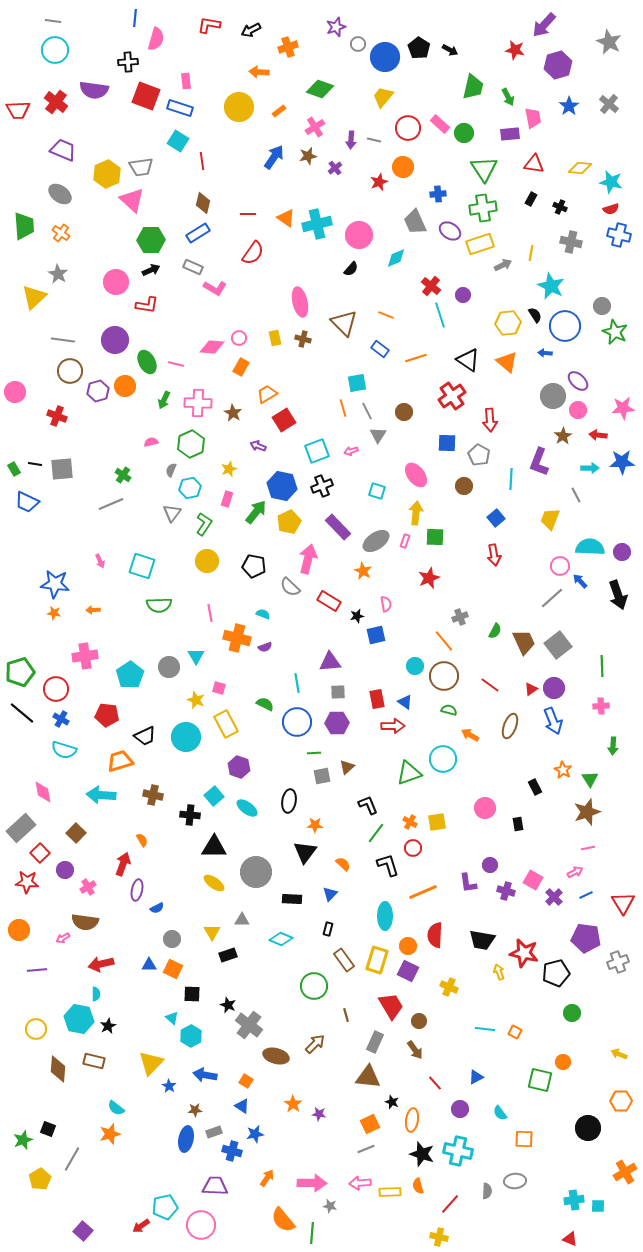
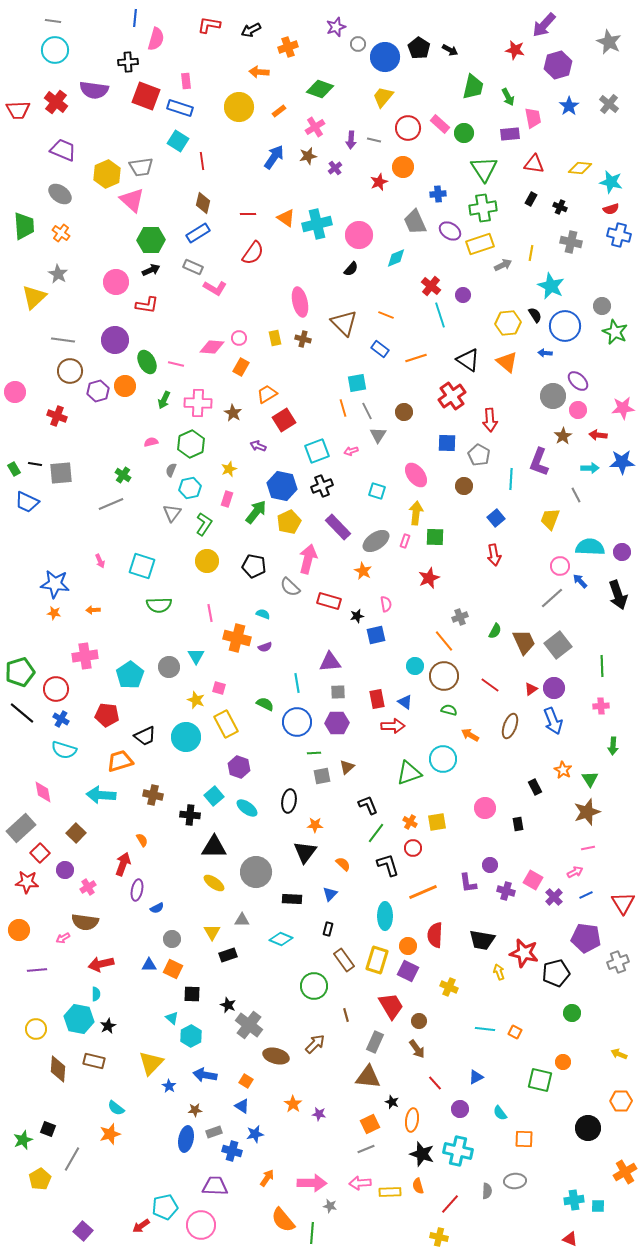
gray square at (62, 469): moved 1 px left, 4 px down
red rectangle at (329, 601): rotated 15 degrees counterclockwise
brown arrow at (415, 1050): moved 2 px right, 1 px up
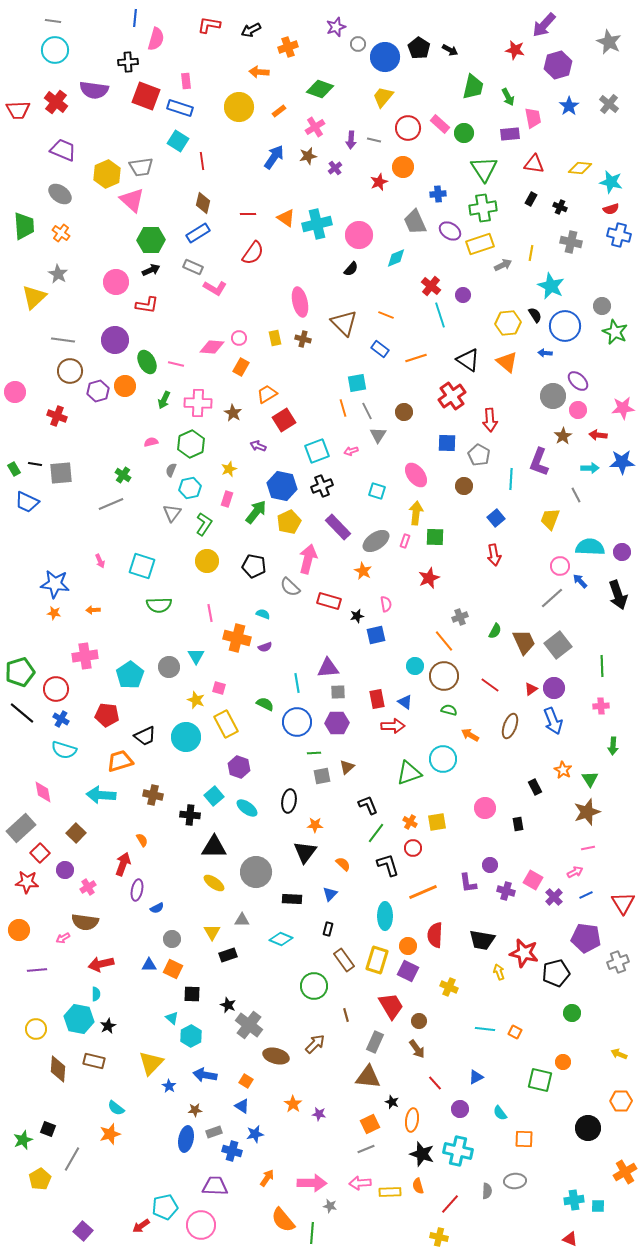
purple triangle at (330, 662): moved 2 px left, 6 px down
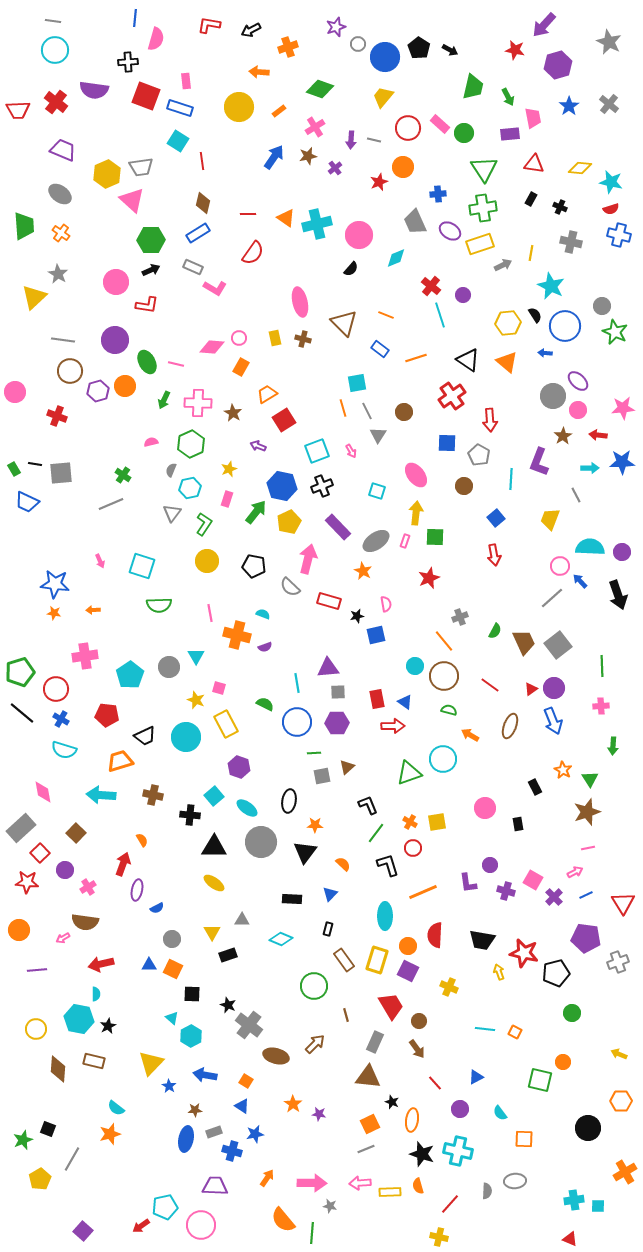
pink arrow at (351, 451): rotated 104 degrees counterclockwise
orange cross at (237, 638): moved 3 px up
gray circle at (256, 872): moved 5 px right, 30 px up
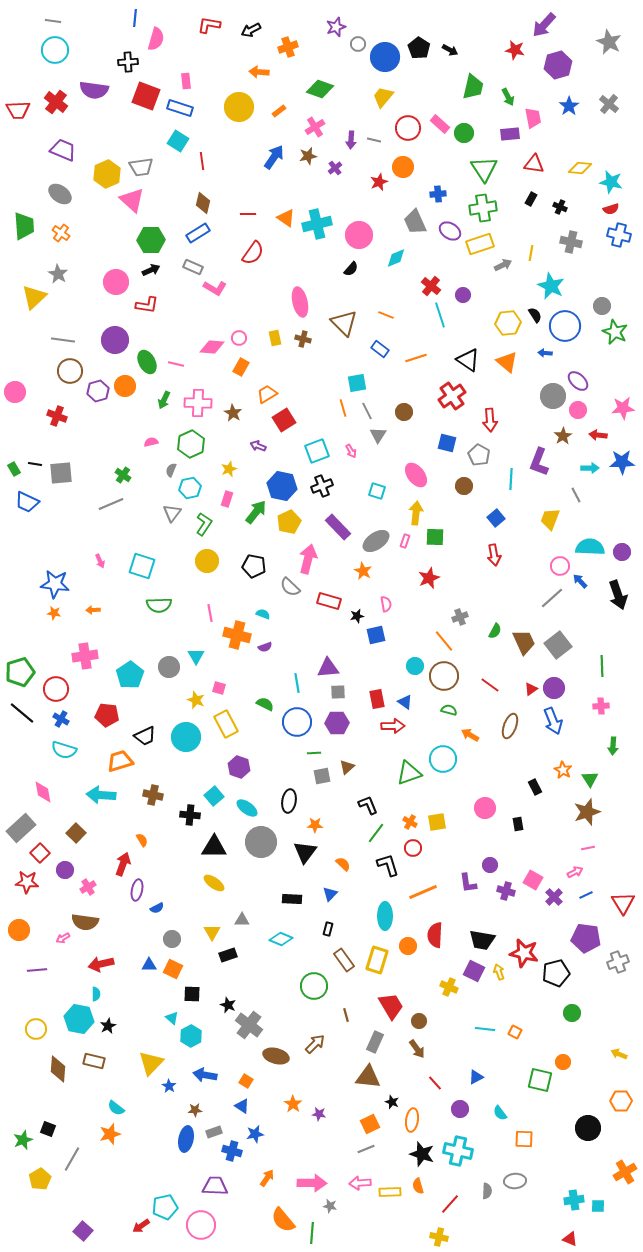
blue square at (447, 443): rotated 12 degrees clockwise
purple square at (408, 971): moved 66 px right
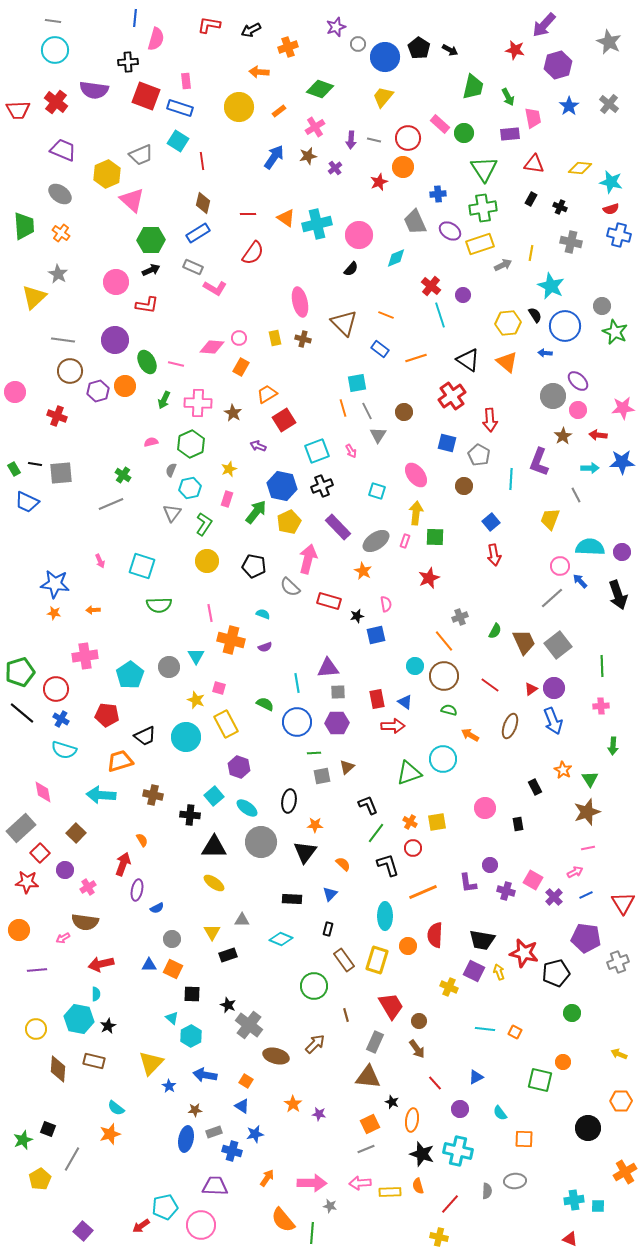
red circle at (408, 128): moved 10 px down
gray trapezoid at (141, 167): moved 12 px up; rotated 15 degrees counterclockwise
blue square at (496, 518): moved 5 px left, 4 px down
orange cross at (237, 635): moved 6 px left, 5 px down
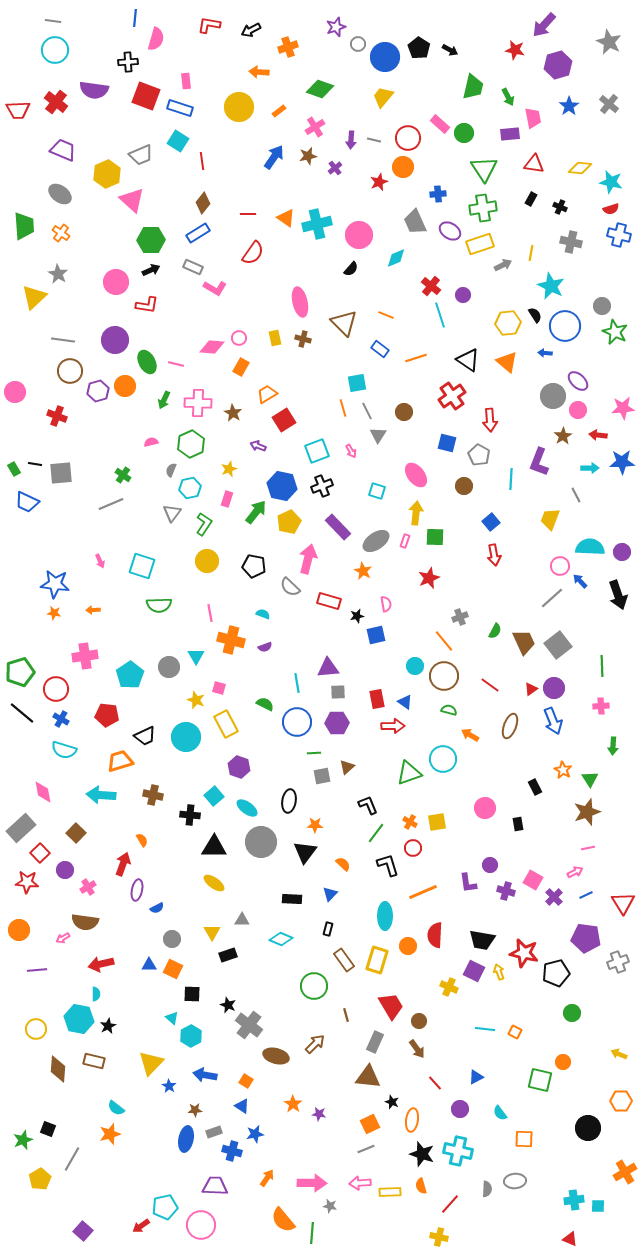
brown diamond at (203, 203): rotated 25 degrees clockwise
orange semicircle at (418, 1186): moved 3 px right
gray semicircle at (487, 1191): moved 2 px up
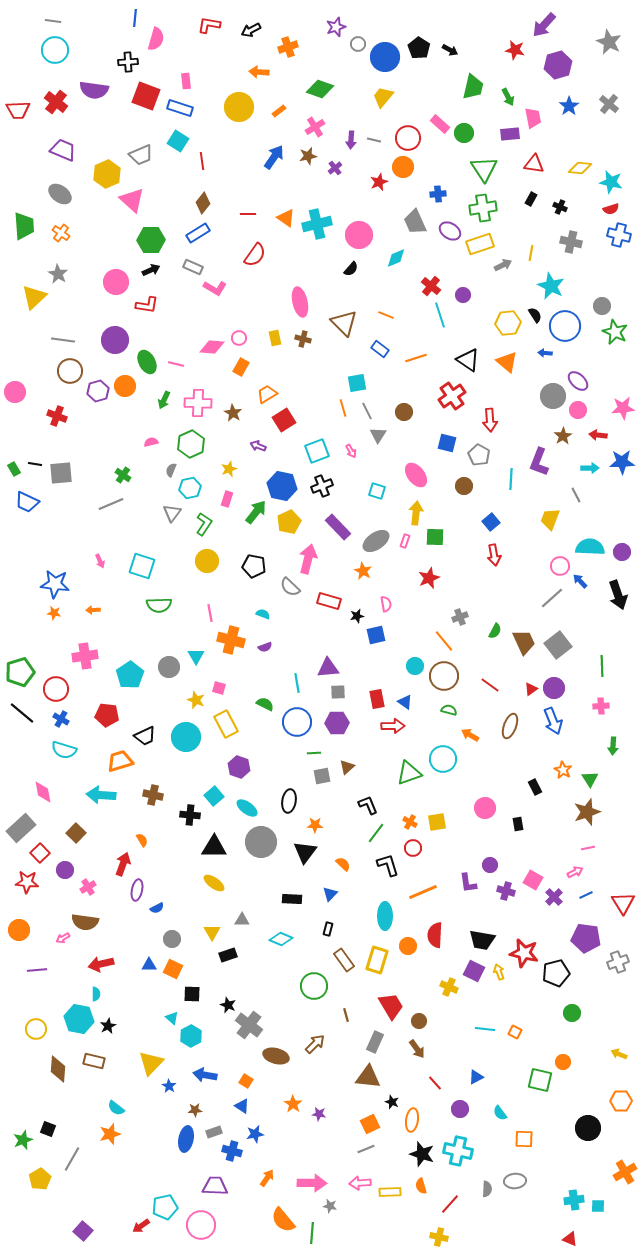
red semicircle at (253, 253): moved 2 px right, 2 px down
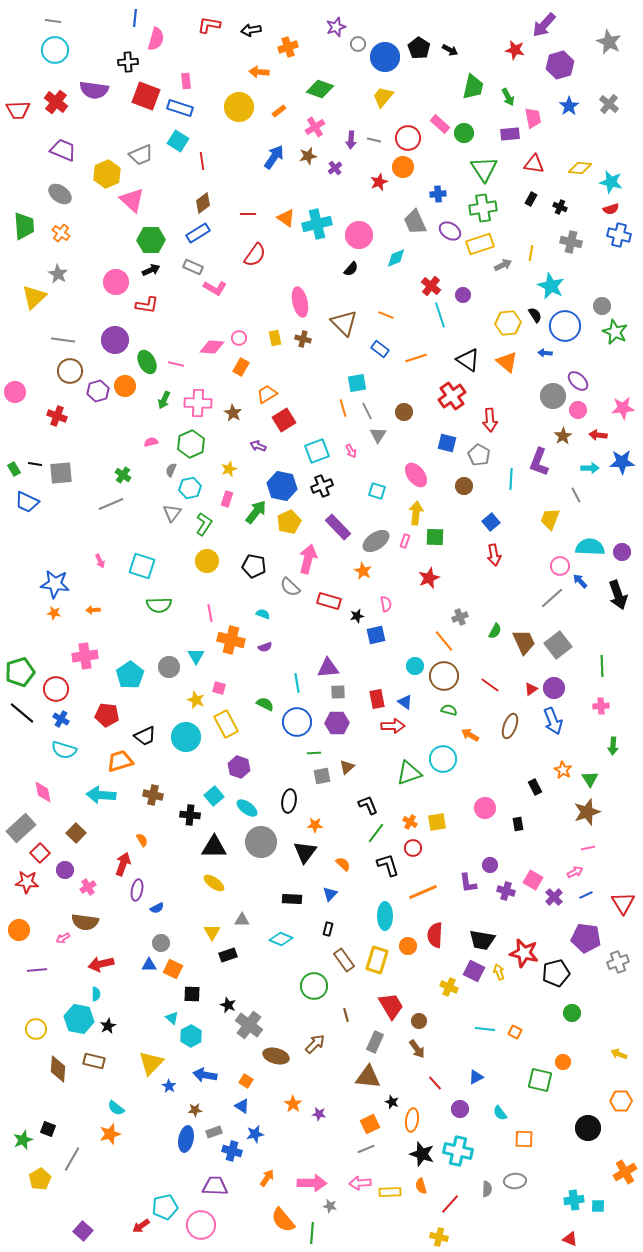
black arrow at (251, 30): rotated 18 degrees clockwise
purple hexagon at (558, 65): moved 2 px right
brown diamond at (203, 203): rotated 15 degrees clockwise
gray circle at (172, 939): moved 11 px left, 4 px down
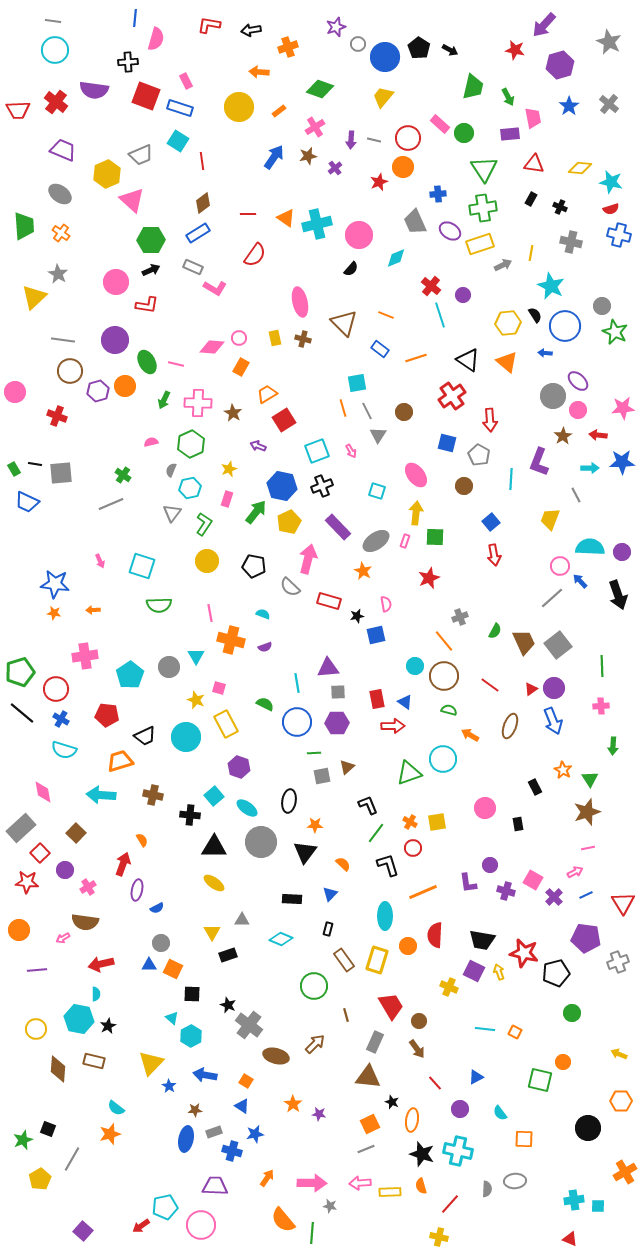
pink rectangle at (186, 81): rotated 21 degrees counterclockwise
